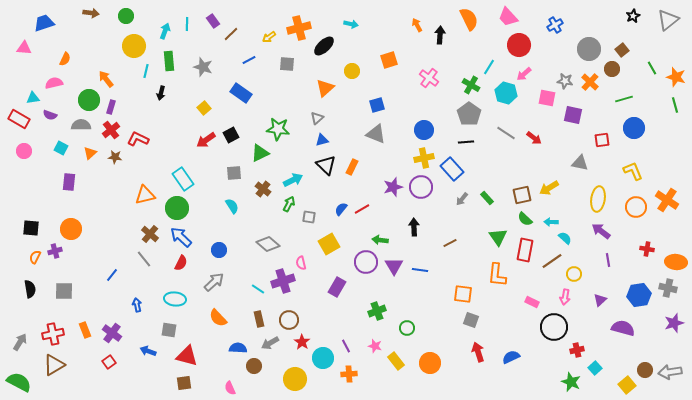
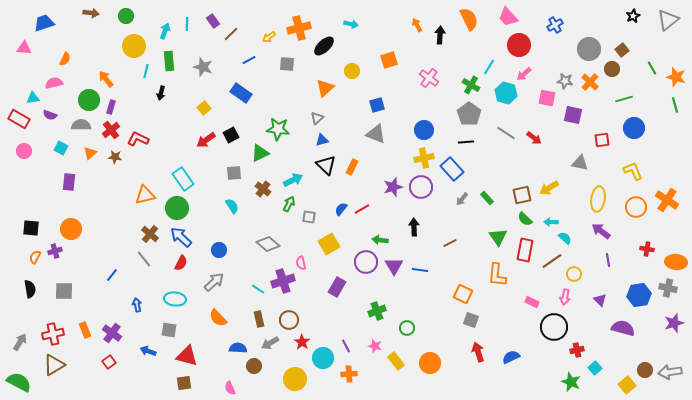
orange square at (463, 294): rotated 18 degrees clockwise
purple triangle at (600, 300): rotated 32 degrees counterclockwise
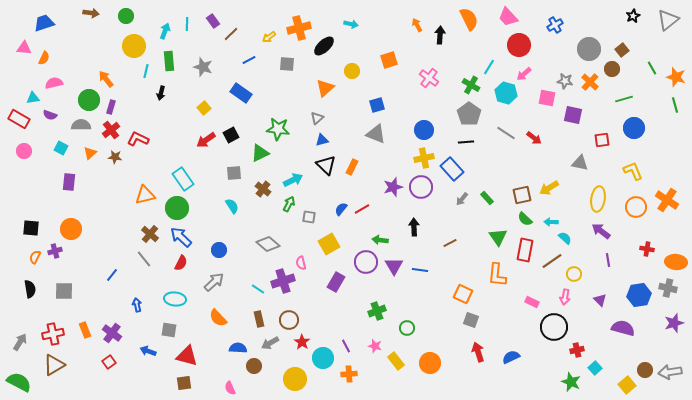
orange semicircle at (65, 59): moved 21 px left, 1 px up
purple rectangle at (337, 287): moved 1 px left, 5 px up
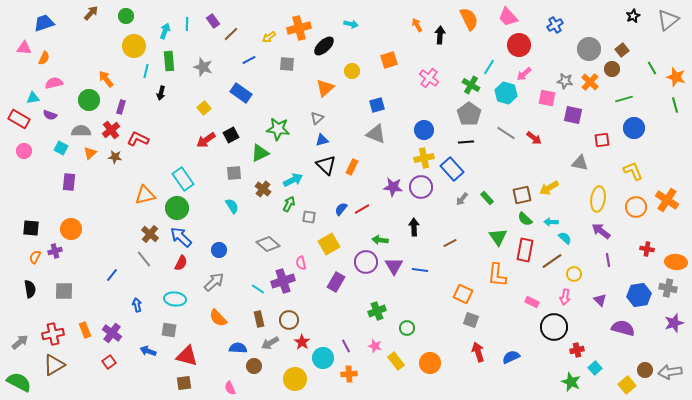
brown arrow at (91, 13): rotated 56 degrees counterclockwise
purple rectangle at (111, 107): moved 10 px right
gray semicircle at (81, 125): moved 6 px down
purple star at (393, 187): rotated 24 degrees clockwise
gray arrow at (20, 342): rotated 18 degrees clockwise
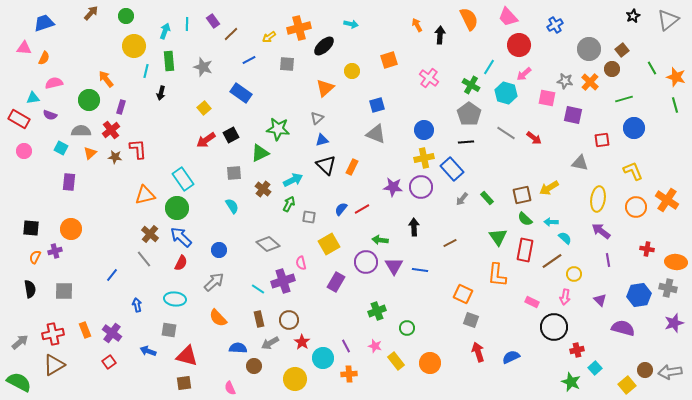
red L-shape at (138, 139): moved 10 px down; rotated 60 degrees clockwise
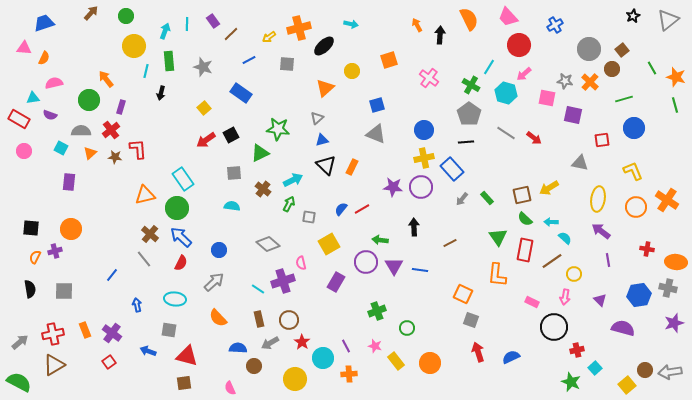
cyan semicircle at (232, 206): rotated 49 degrees counterclockwise
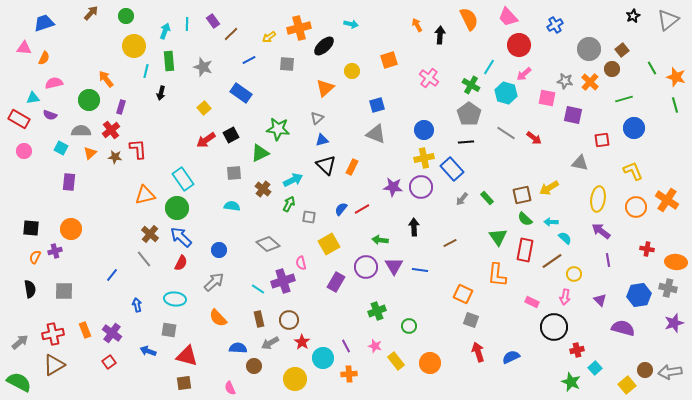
purple circle at (366, 262): moved 5 px down
green circle at (407, 328): moved 2 px right, 2 px up
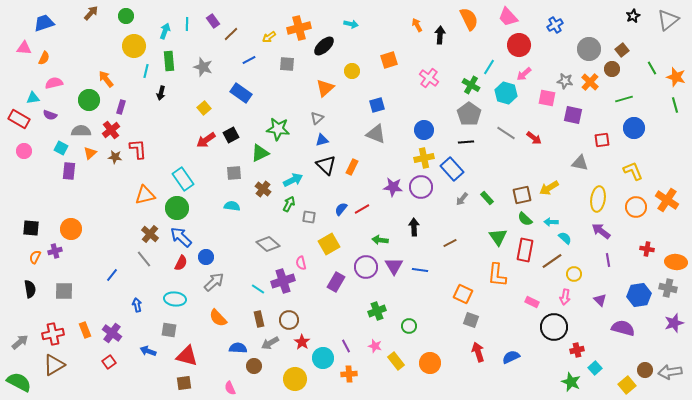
purple rectangle at (69, 182): moved 11 px up
blue circle at (219, 250): moved 13 px left, 7 px down
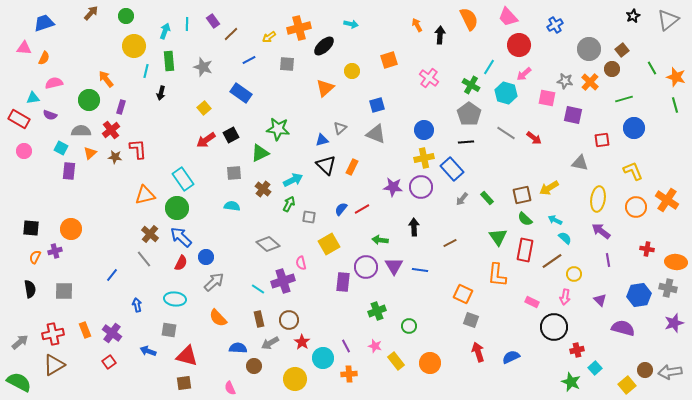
gray triangle at (317, 118): moved 23 px right, 10 px down
cyan arrow at (551, 222): moved 4 px right, 2 px up; rotated 24 degrees clockwise
purple rectangle at (336, 282): moved 7 px right; rotated 24 degrees counterclockwise
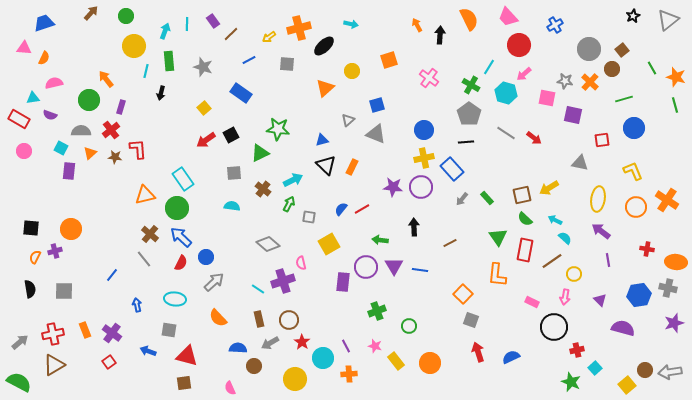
gray triangle at (340, 128): moved 8 px right, 8 px up
orange square at (463, 294): rotated 18 degrees clockwise
